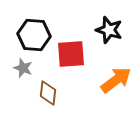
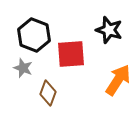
black hexagon: rotated 16 degrees clockwise
orange arrow: moved 2 px right; rotated 20 degrees counterclockwise
brown diamond: rotated 15 degrees clockwise
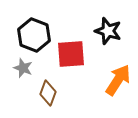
black star: moved 1 px left, 1 px down
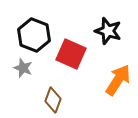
red square: rotated 28 degrees clockwise
brown diamond: moved 5 px right, 7 px down
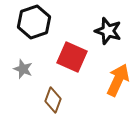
black hexagon: moved 13 px up; rotated 20 degrees clockwise
red square: moved 1 px right, 3 px down
gray star: moved 1 px down
orange arrow: rotated 8 degrees counterclockwise
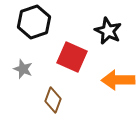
black star: rotated 8 degrees clockwise
orange arrow: rotated 116 degrees counterclockwise
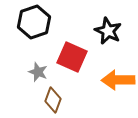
gray star: moved 15 px right, 3 px down
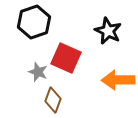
red square: moved 6 px left, 1 px down
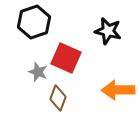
black star: rotated 12 degrees counterclockwise
orange arrow: moved 10 px down
brown diamond: moved 5 px right, 2 px up
